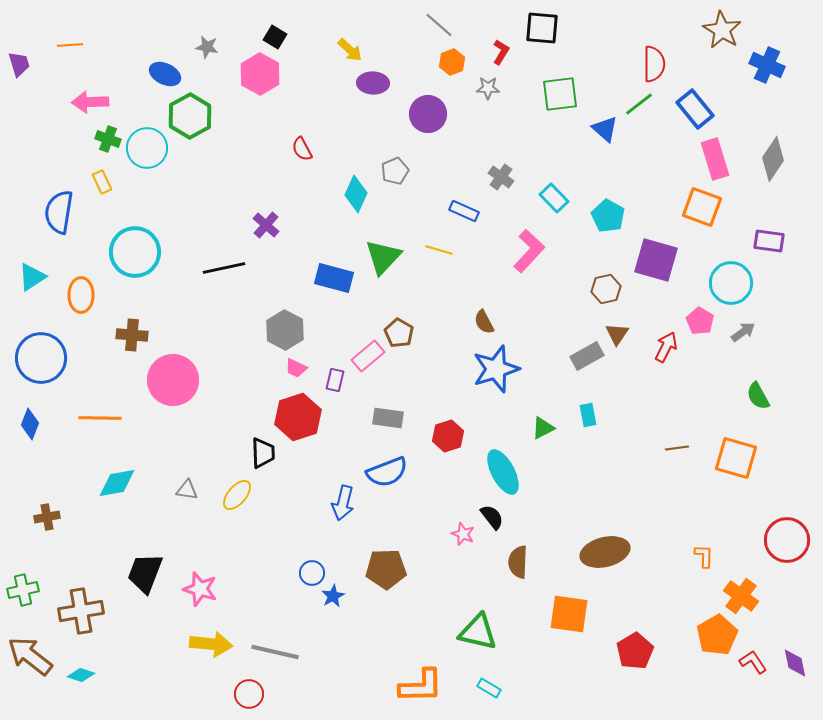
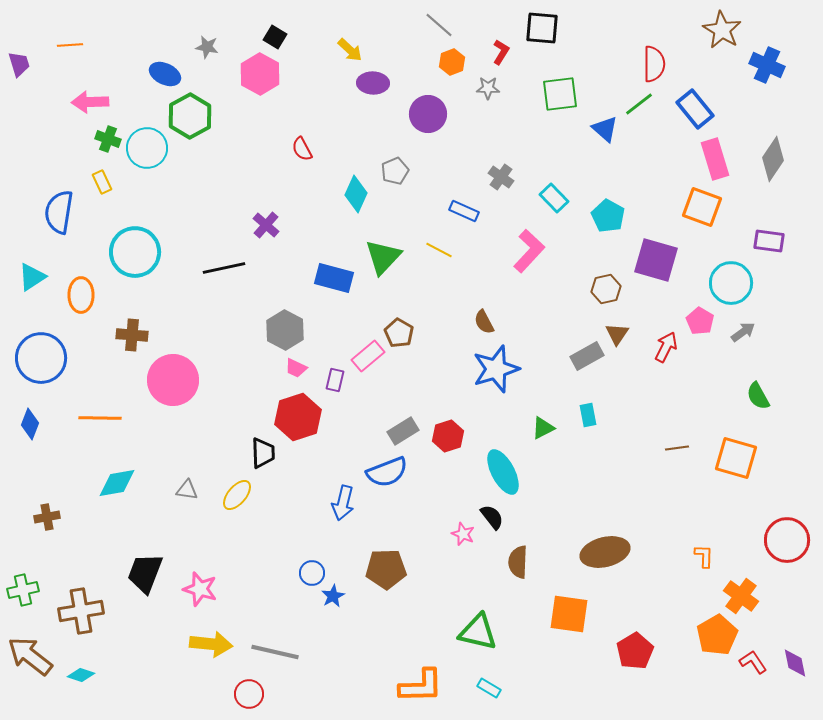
yellow line at (439, 250): rotated 12 degrees clockwise
gray rectangle at (388, 418): moved 15 px right, 13 px down; rotated 40 degrees counterclockwise
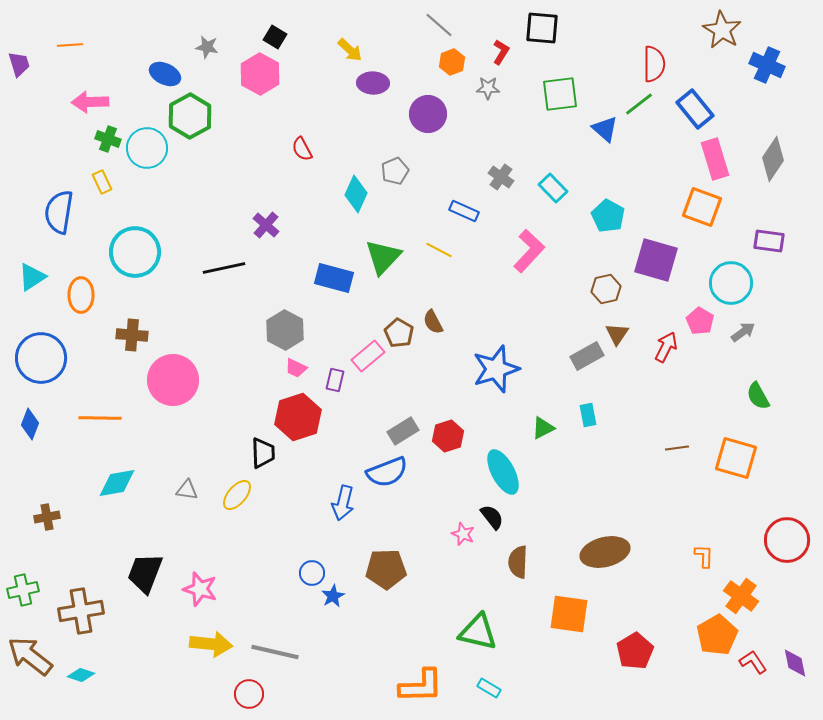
cyan rectangle at (554, 198): moved 1 px left, 10 px up
brown semicircle at (484, 322): moved 51 px left
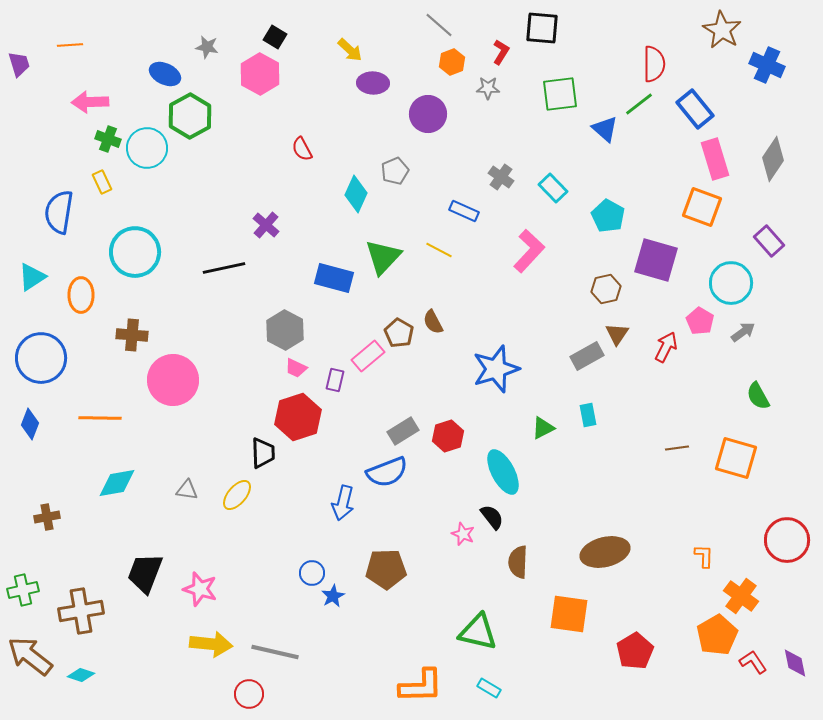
purple rectangle at (769, 241): rotated 40 degrees clockwise
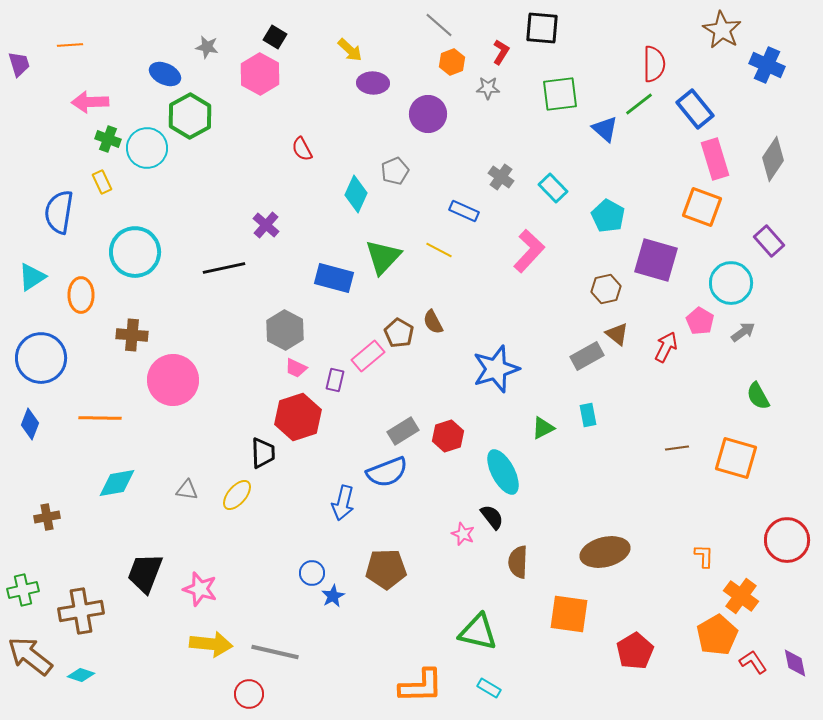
brown triangle at (617, 334): rotated 25 degrees counterclockwise
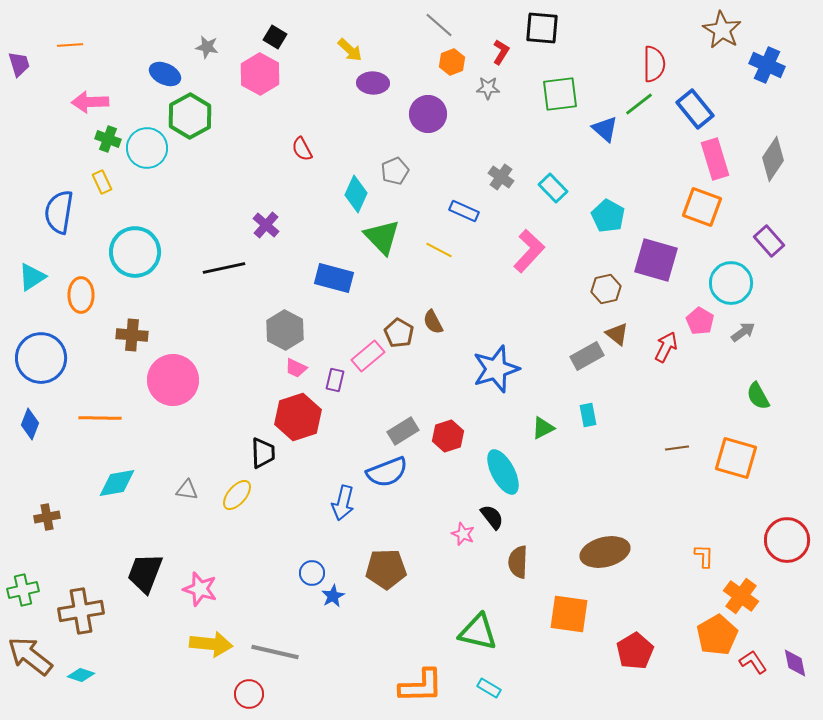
green triangle at (383, 257): moved 1 px left, 20 px up; rotated 27 degrees counterclockwise
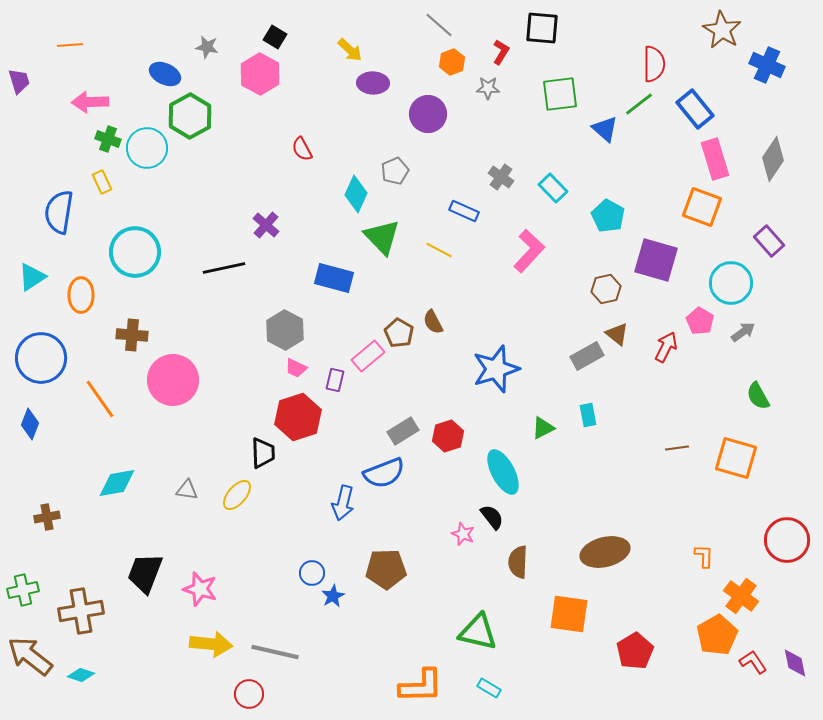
purple trapezoid at (19, 64): moved 17 px down
orange line at (100, 418): moved 19 px up; rotated 54 degrees clockwise
blue semicircle at (387, 472): moved 3 px left, 1 px down
